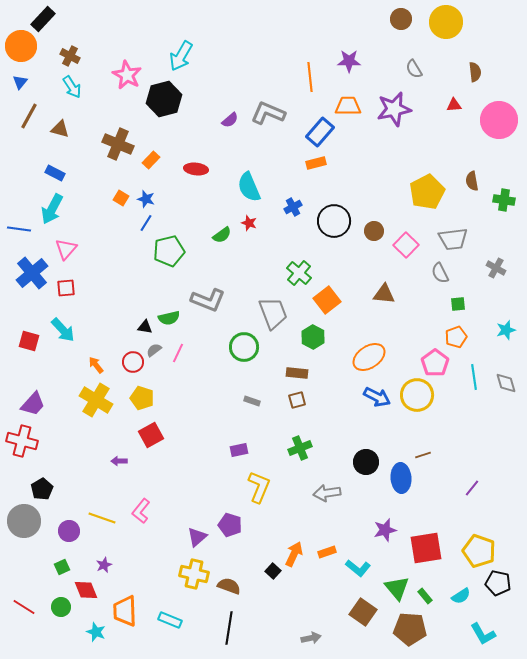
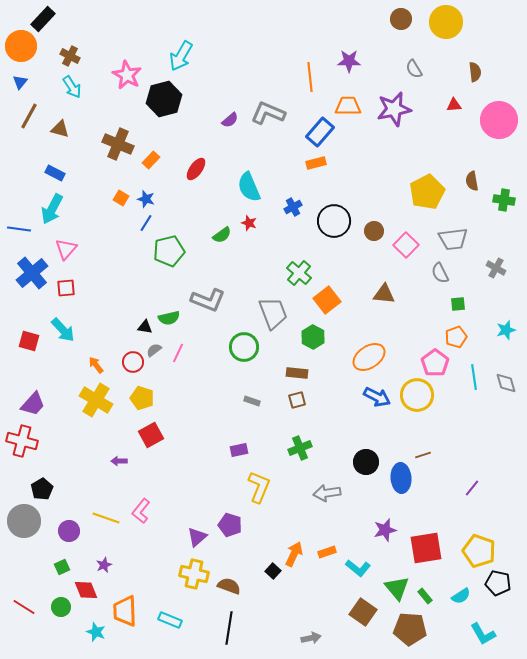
red ellipse at (196, 169): rotated 60 degrees counterclockwise
yellow line at (102, 518): moved 4 px right
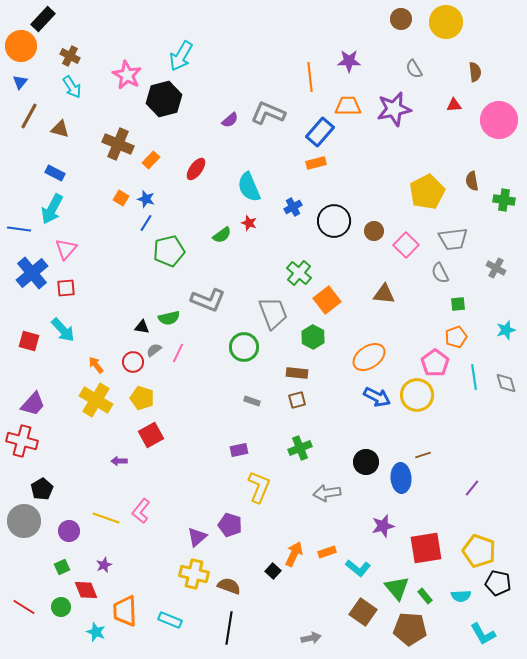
black triangle at (145, 327): moved 3 px left
purple star at (385, 530): moved 2 px left, 4 px up
cyan semicircle at (461, 596): rotated 30 degrees clockwise
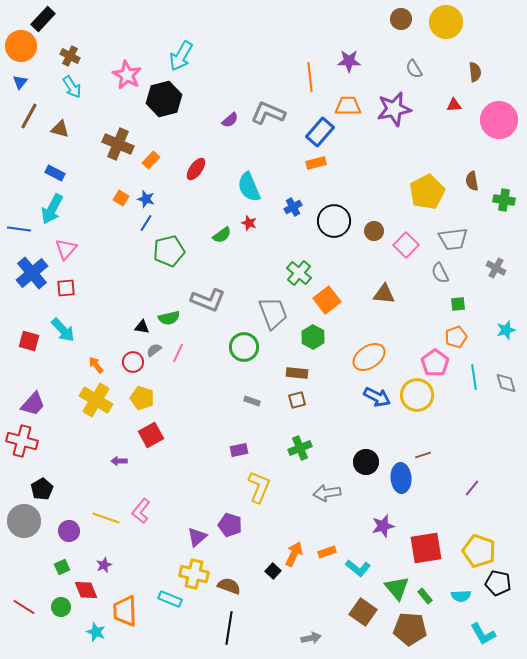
cyan rectangle at (170, 620): moved 21 px up
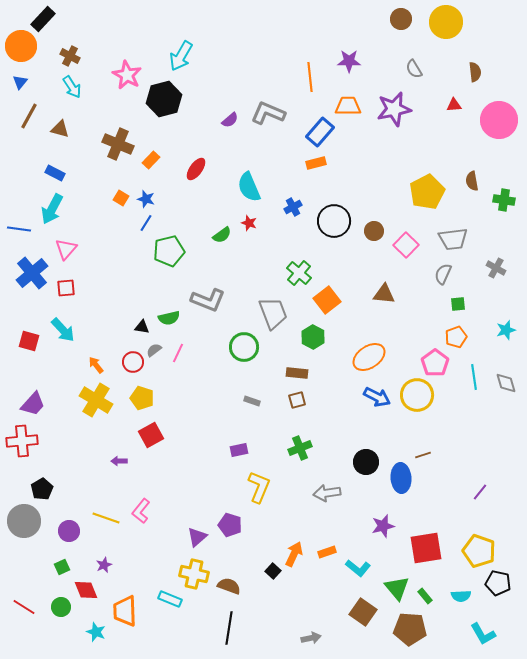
gray semicircle at (440, 273): moved 3 px right, 1 px down; rotated 50 degrees clockwise
red cross at (22, 441): rotated 20 degrees counterclockwise
purple line at (472, 488): moved 8 px right, 4 px down
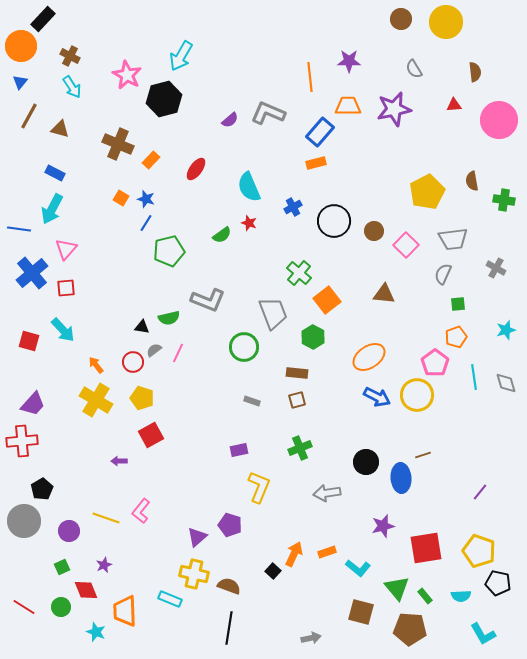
brown square at (363, 612): moved 2 px left; rotated 20 degrees counterclockwise
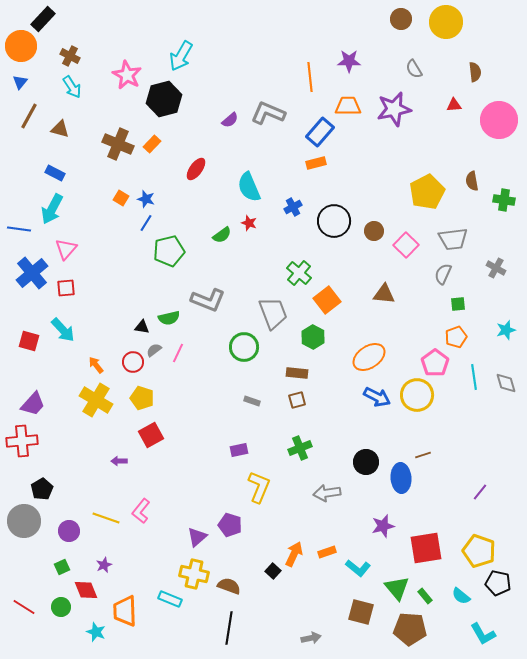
orange rectangle at (151, 160): moved 1 px right, 16 px up
cyan semicircle at (461, 596): rotated 42 degrees clockwise
